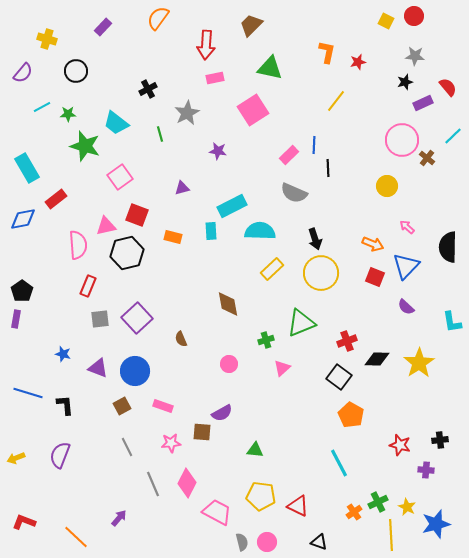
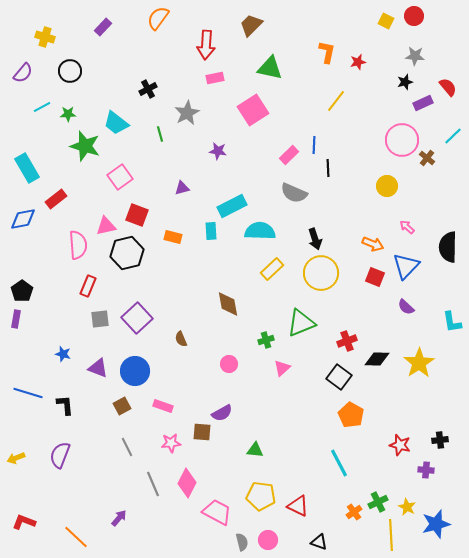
yellow cross at (47, 39): moved 2 px left, 2 px up
black circle at (76, 71): moved 6 px left
pink circle at (267, 542): moved 1 px right, 2 px up
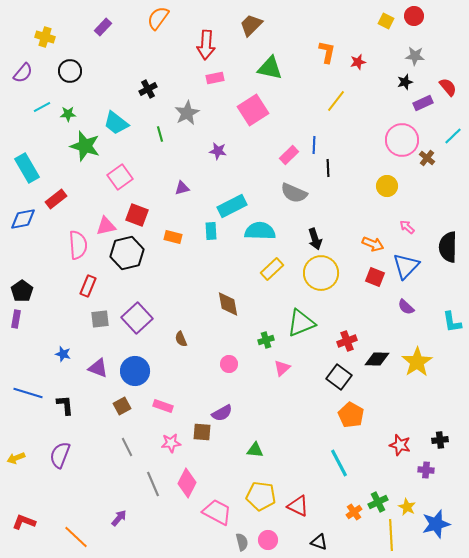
yellow star at (419, 363): moved 2 px left, 1 px up
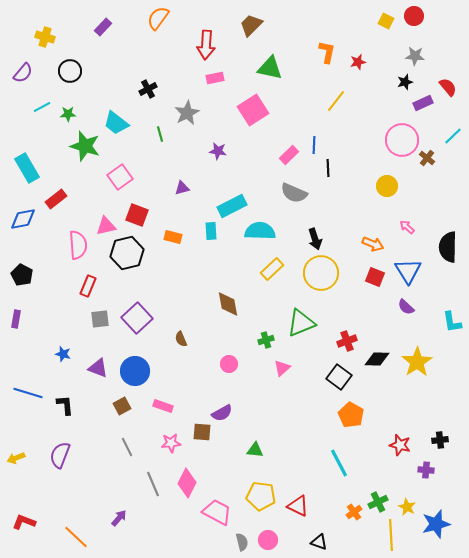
blue triangle at (406, 266): moved 2 px right, 5 px down; rotated 16 degrees counterclockwise
black pentagon at (22, 291): moved 16 px up; rotated 10 degrees counterclockwise
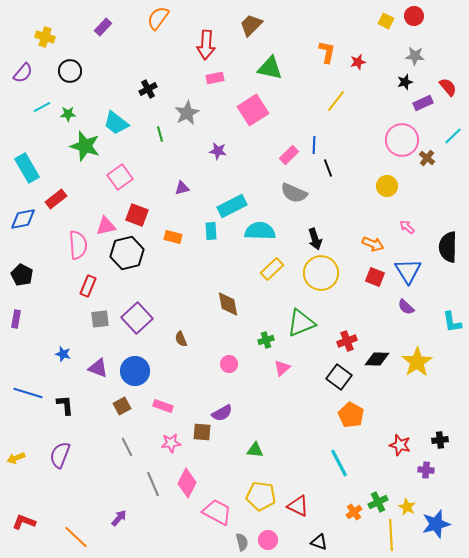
black line at (328, 168): rotated 18 degrees counterclockwise
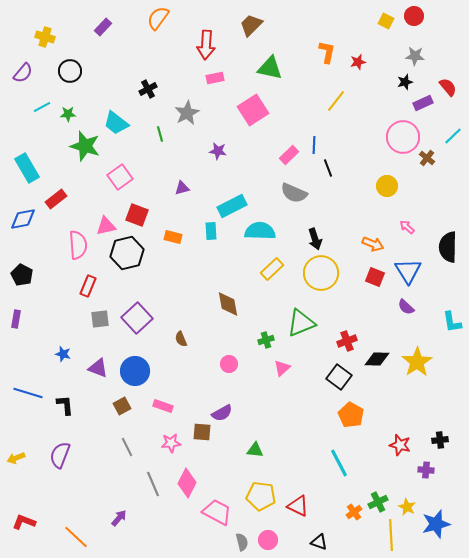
pink circle at (402, 140): moved 1 px right, 3 px up
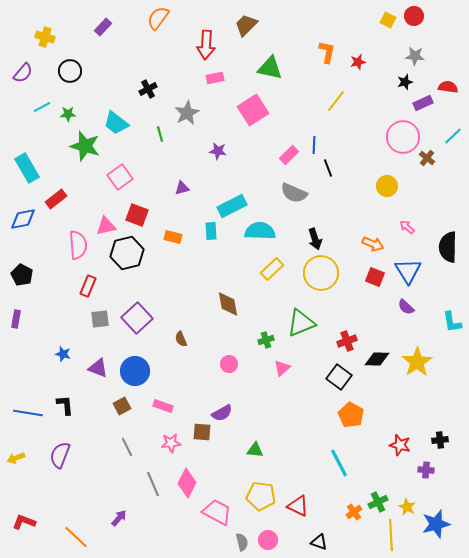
yellow square at (386, 21): moved 2 px right, 1 px up
brown trapezoid at (251, 25): moved 5 px left
red semicircle at (448, 87): rotated 42 degrees counterclockwise
blue line at (28, 393): moved 20 px down; rotated 8 degrees counterclockwise
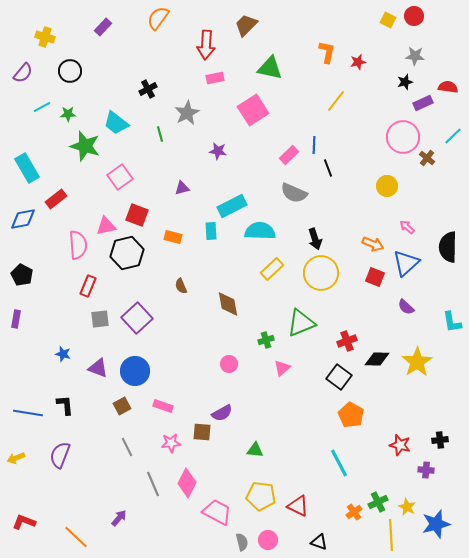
blue triangle at (408, 271): moved 2 px left, 8 px up; rotated 20 degrees clockwise
brown semicircle at (181, 339): moved 53 px up
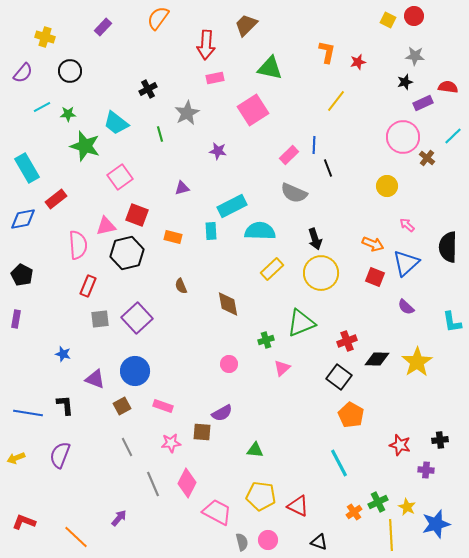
pink arrow at (407, 227): moved 2 px up
purple triangle at (98, 368): moved 3 px left, 11 px down
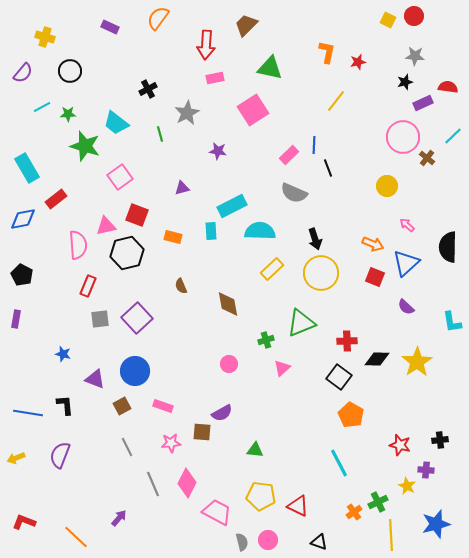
purple rectangle at (103, 27): moved 7 px right; rotated 72 degrees clockwise
red cross at (347, 341): rotated 18 degrees clockwise
yellow star at (407, 507): moved 21 px up
